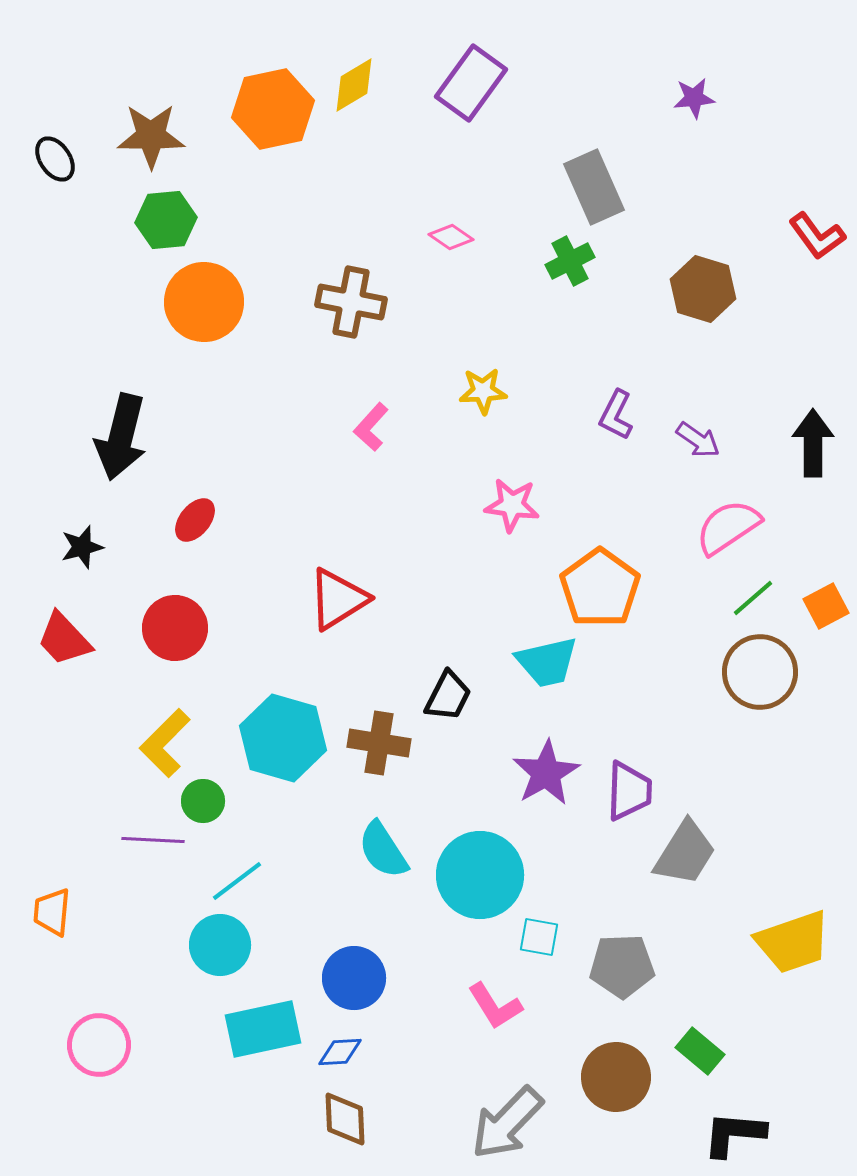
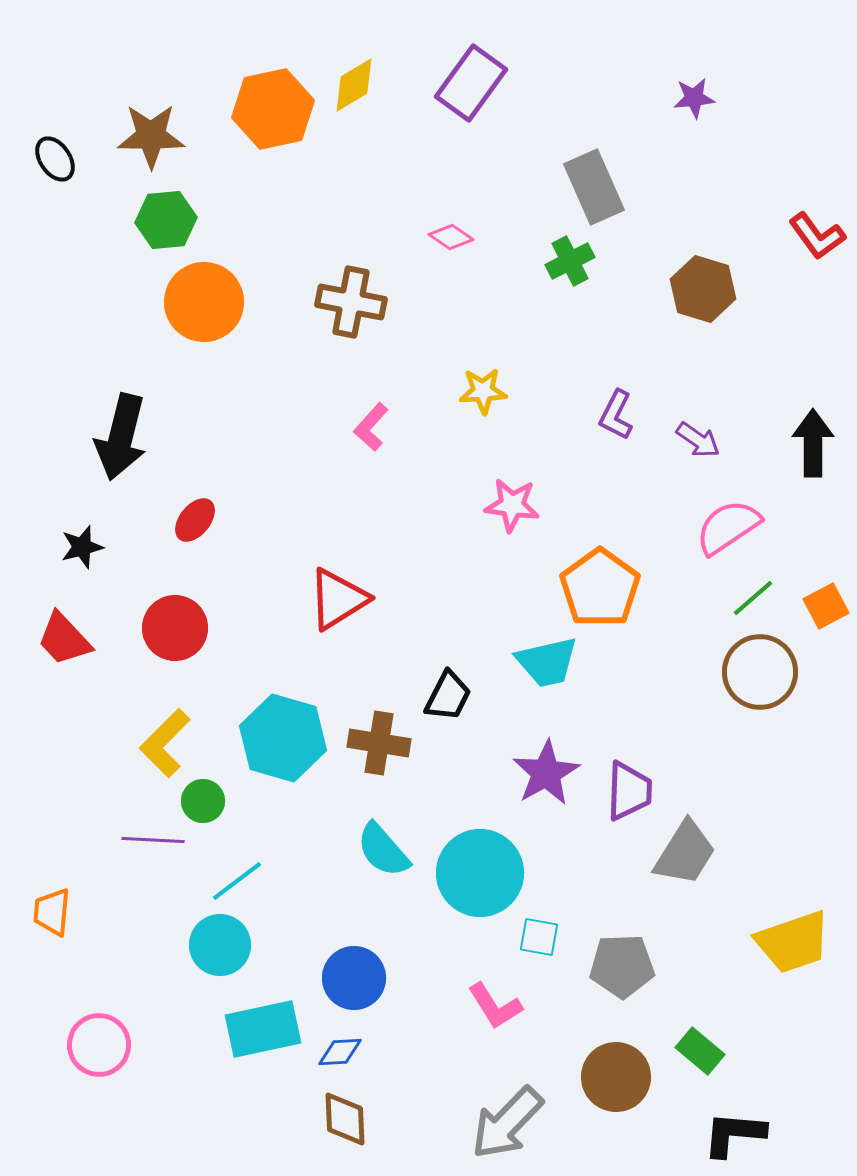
cyan semicircle at (383, 850): rotated 8 degrees counterclockwise
cyan circle at (480, 875): moved 2 px up
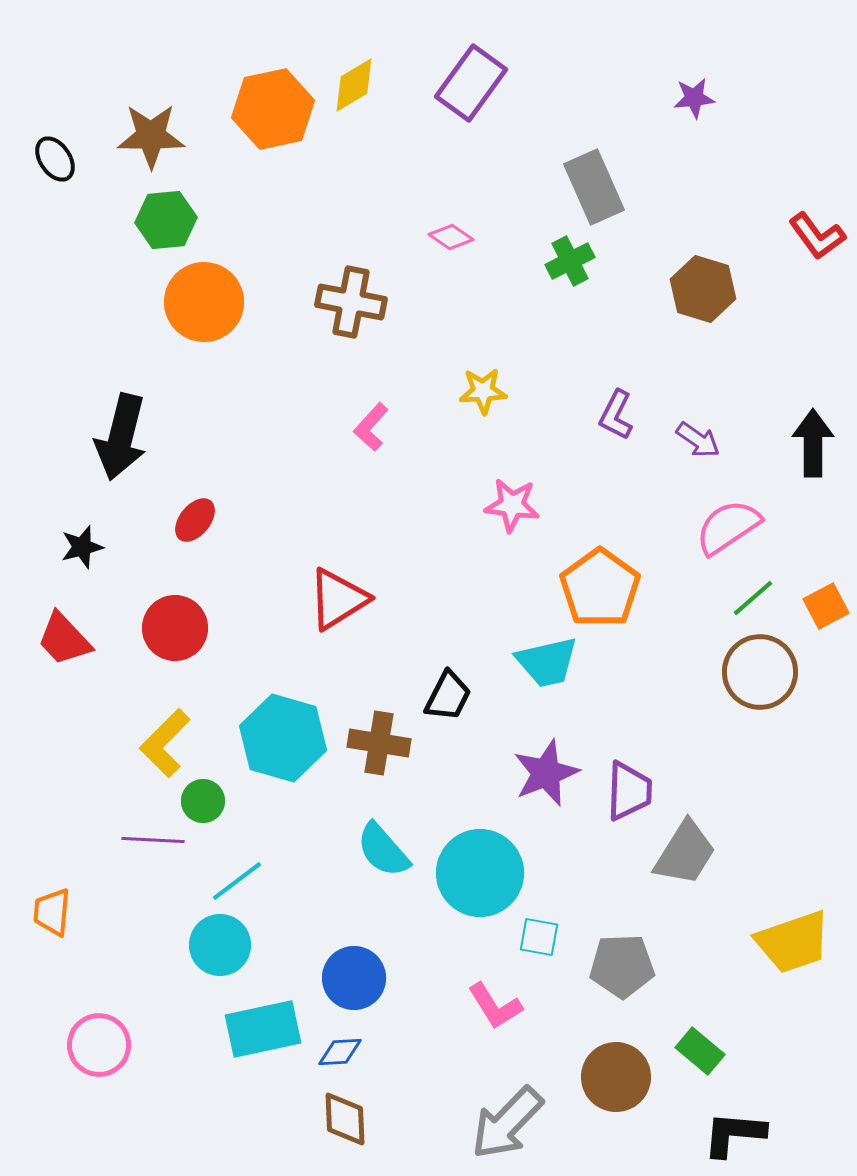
purple star at (546, 773): rotated 8 degrees clockwise
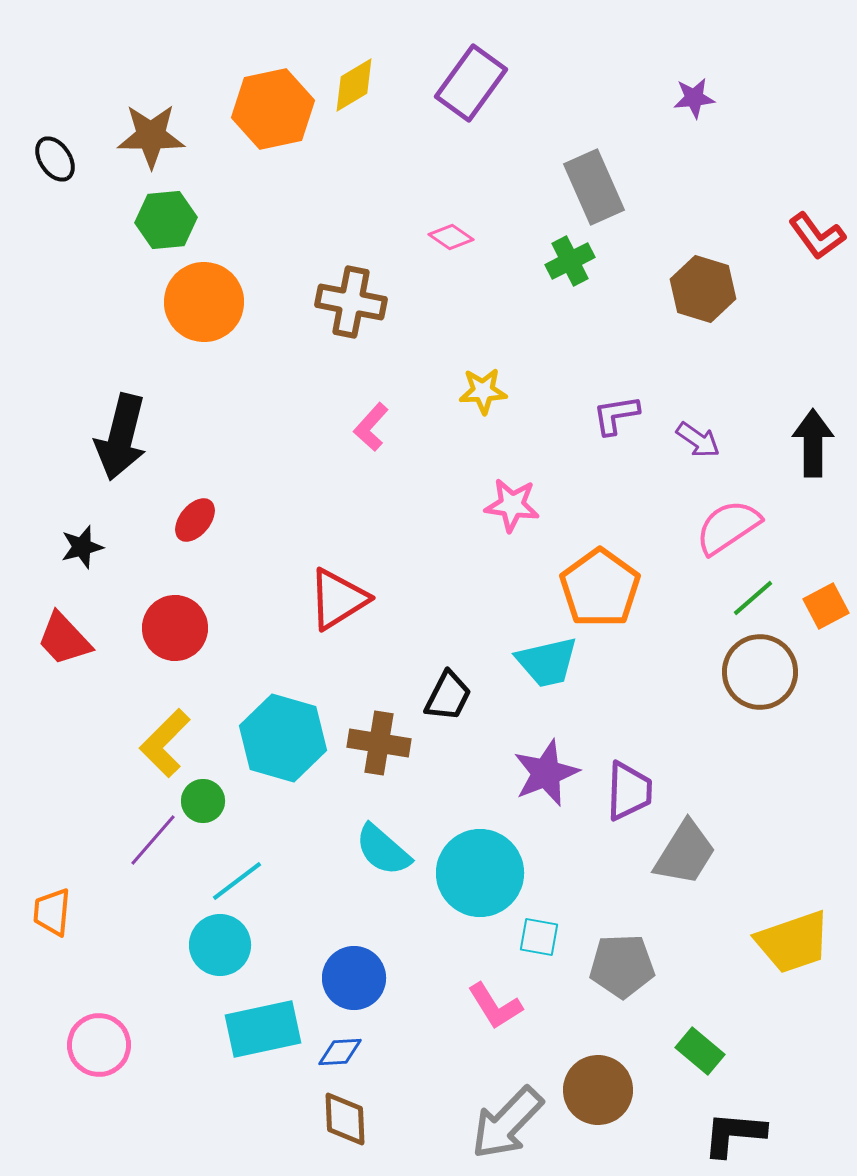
purple L-shape at (616, 415): rotated 54 degrees clockwise
purple line at (153, 840): rotated 52 degrees counterclockwise
cyan semicircle at (383, 850): rotated 8 degrees counterclockwise
brown circle at (616, 1077): moved 18 px left, 13 px down
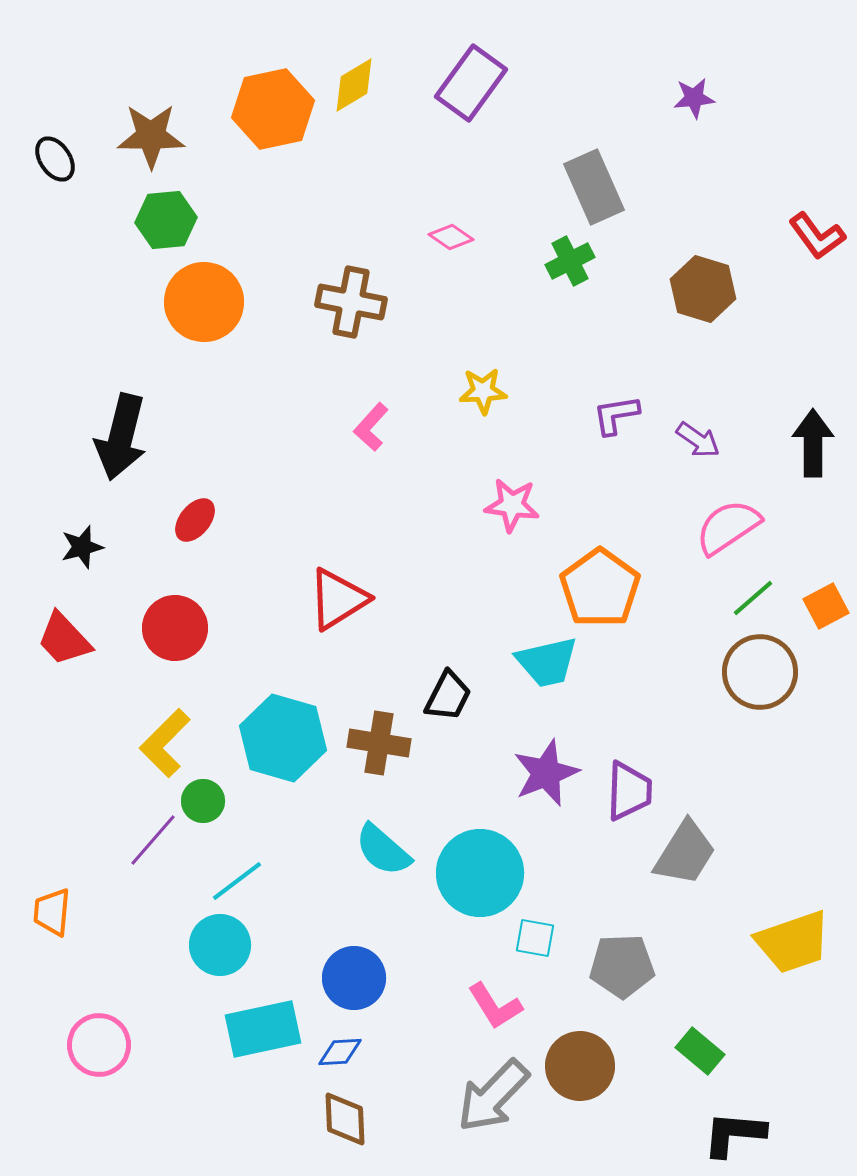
cyan square at (539, 937): moved 4 px left, 1 px down
brown circle at (598, 1090): moved 18 px left, 24 px up
gray arrow at (507, 1123): moved 14 px left, 27 px up
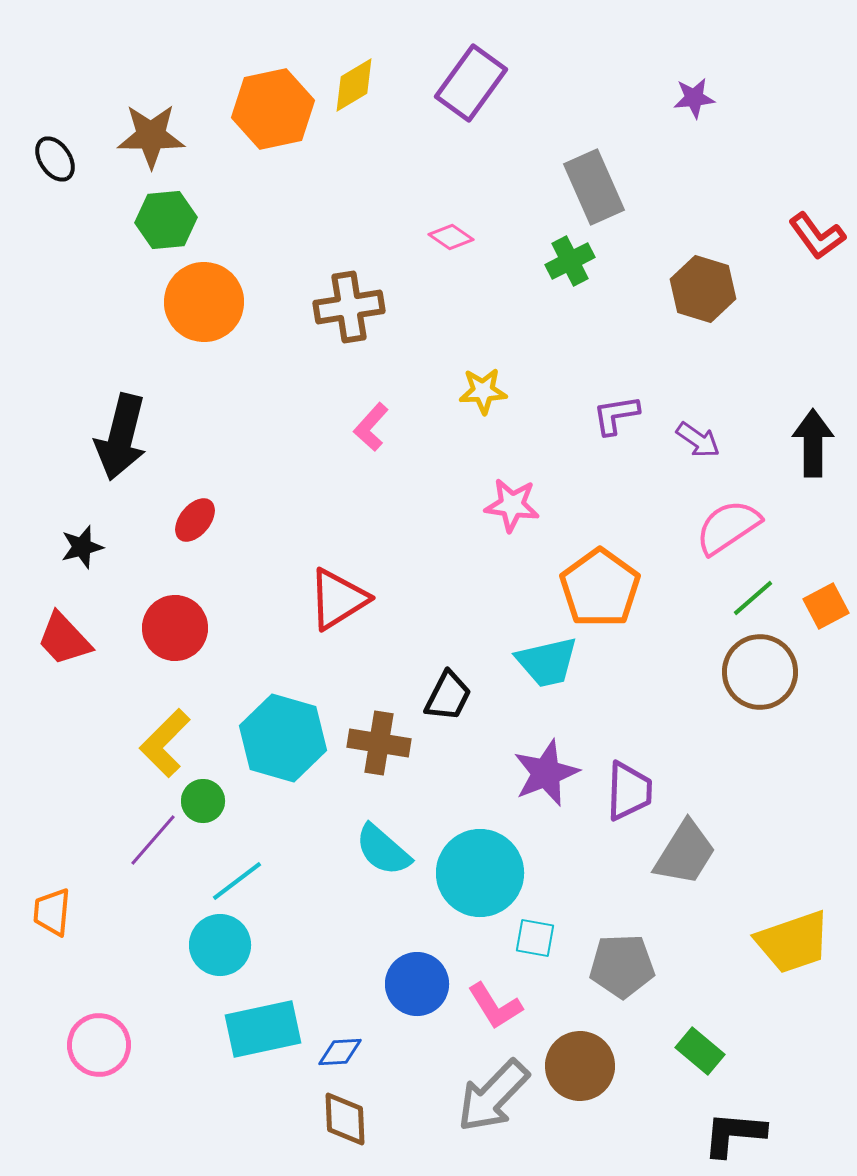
brown cross at (351, 302): moved 2 px left, 5 px down; rotated 20 degrees counterclockwise
blue circle at (354, 978): moved 63 px right, 6 px down
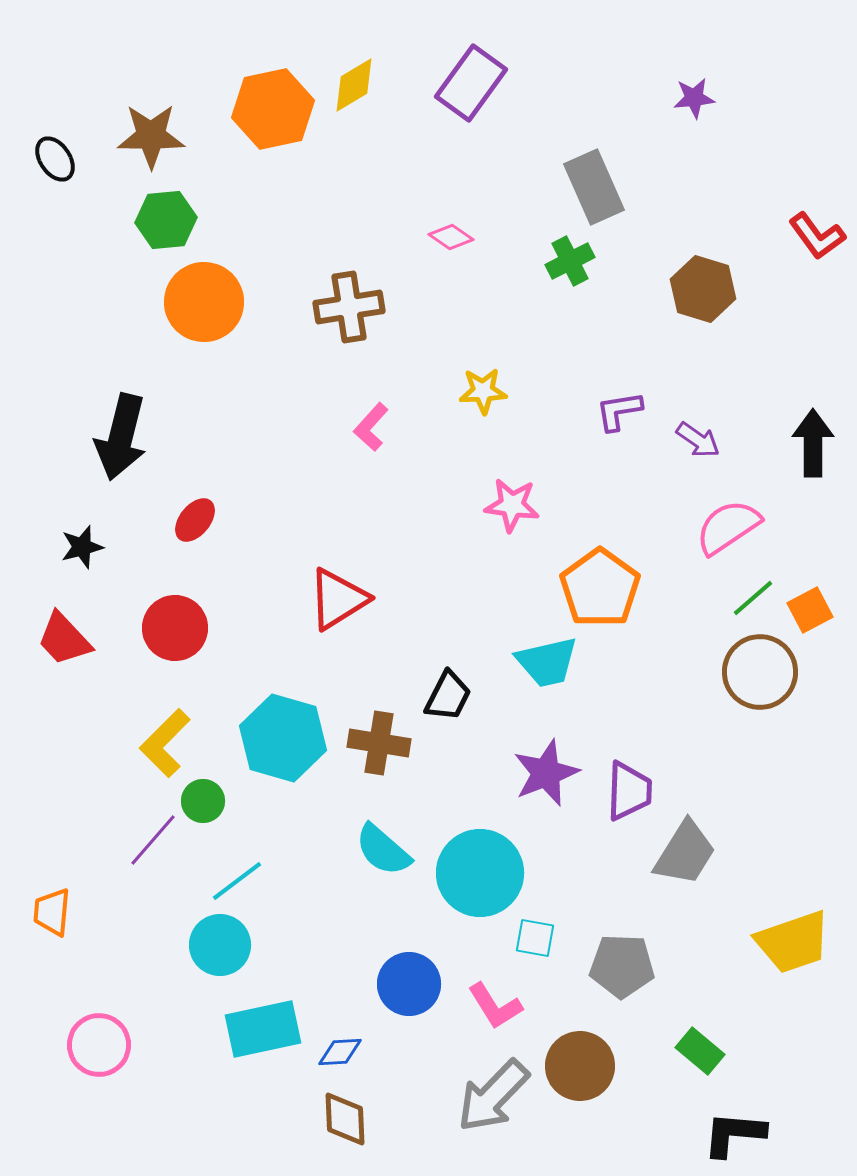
purple L-shape at (616, 415): moved 3 px right, 4 px up
orange square at (826, 606): moved 16 px left, 4 px down
gray pentagon at (622, 966): rotated 4 degrees clockwise
blue circle at (417, 984): moved 8 px left
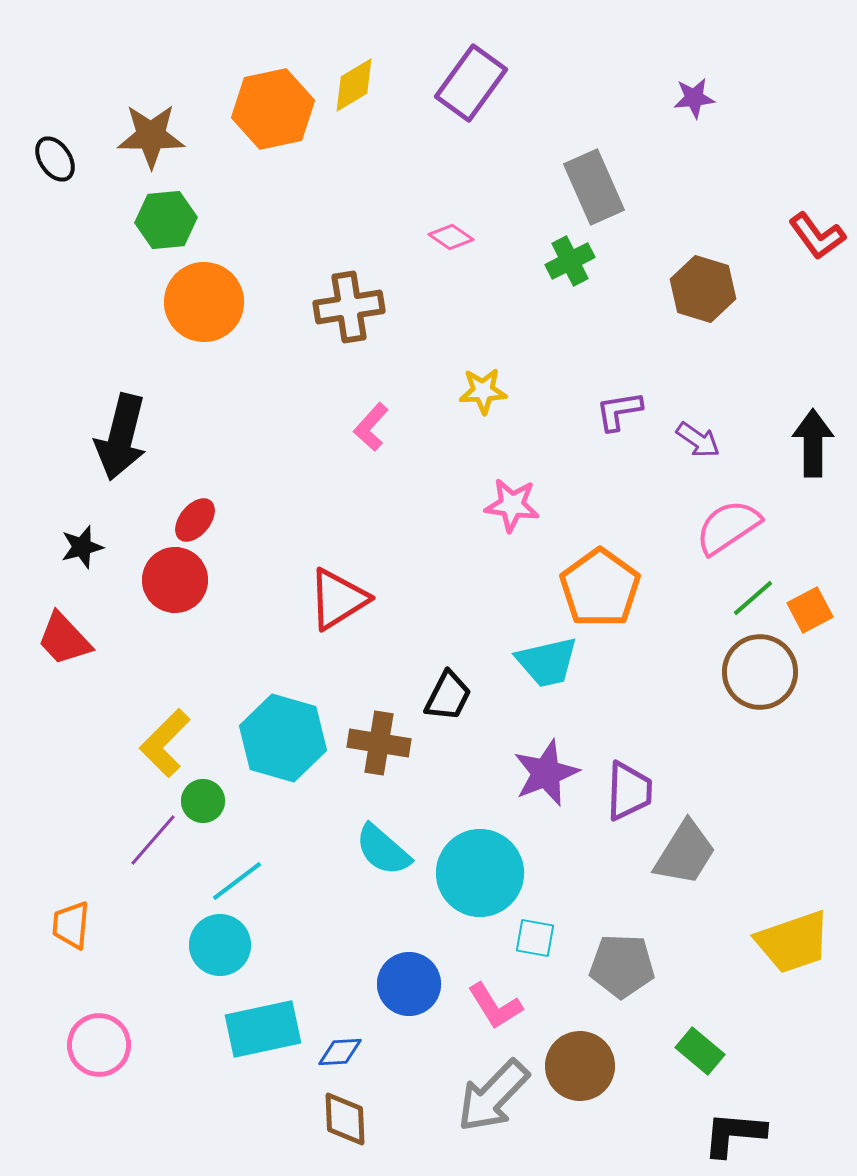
red circle at (175, 628): moved 48 px up
orange trapezoid at (52, 912): moved 19 px right, 13 px down
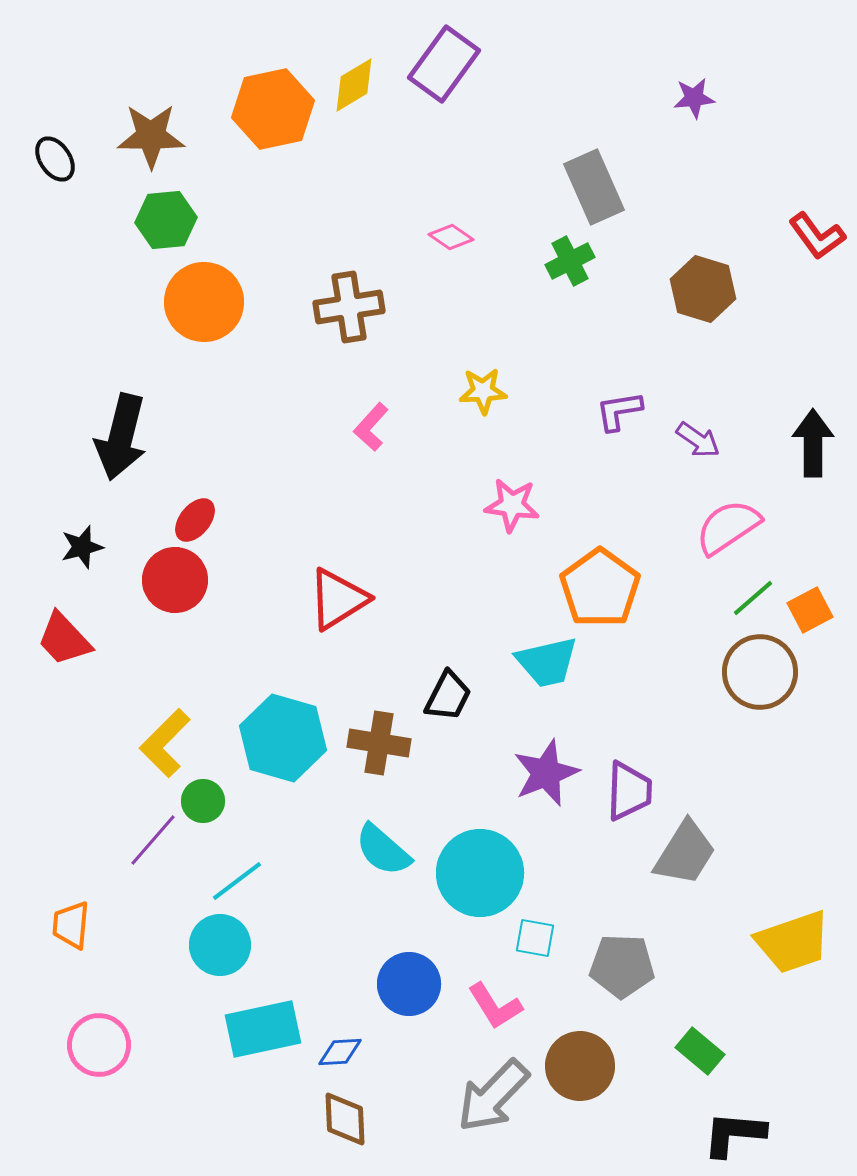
purple rectangle at (471, 83): moved 27 px left, 19 px up
